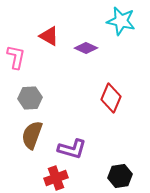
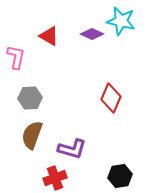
purple diamond: moved 6 px right, 14 px up
red cross: moved 1 px left
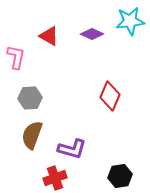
cyan star: moved 9 px right; rotated 20 degrees counterclockwise
red diamond: moved 1 px left, 2 px up
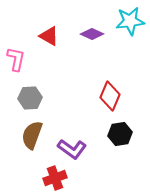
pink L-shape: moved 2 px down
purple L-shape: rotated 20 degrees clockwise
black hexagon: moved 42 px up
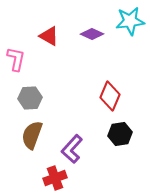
purple L-shape: rotated 96 degrees clockwise
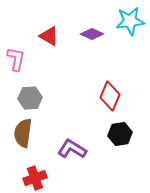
brown semicircle: moved 9 px left, 2 px up; rotated 12 degrees counterclockwise
purple L-shape: rotated 80 degrees clockwise
red cross: moved 20 px left
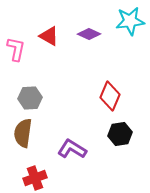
purple diamond: moved 3 px left
pink L-shape: moved 10 px up
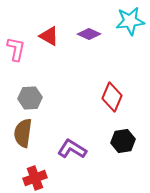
red diamond: moved 2 px right, 1 px down
black hexagon: moved 3 px right, 7 px down
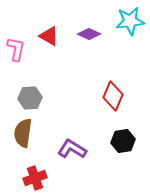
red diamond: moved 1 px right, 1 px up
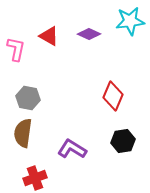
gray hexagon: moved 2 px left; rotated 15 degrees clockwise
